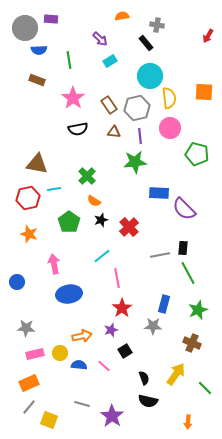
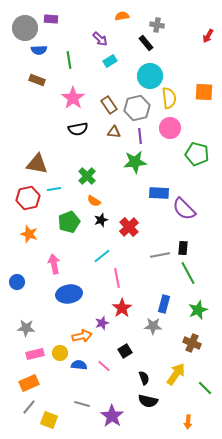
green pentagon at (69, 222): rotated 15 degrees clockwise
purple star at (111, 330): moved 9 px left, 7 px up
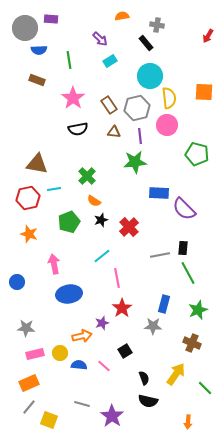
pink circle at (170, 128): moved 3 px left, 3 px up
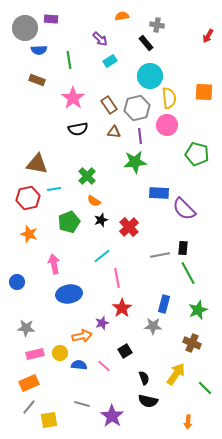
yellow square at (49, 420): rotated 30 degrees counterclockwise
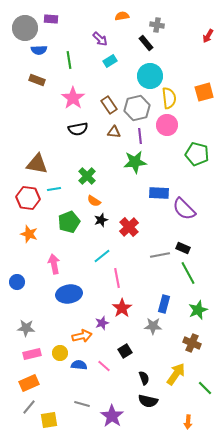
orange square at (204, 92): rotated 18 degrees counterclockwise
red hexagon at (28, 198): rotated 20 degrees clockwise
black rectangle at (183, 248): rotated 72 degrees counterclockwise
pink rectangle at (35, 354): moved 3 px left
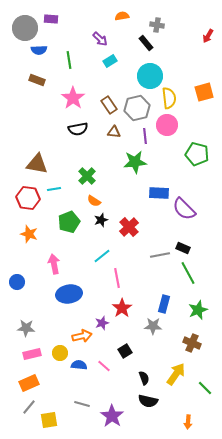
purple line at (140, 136): moved 5 px right
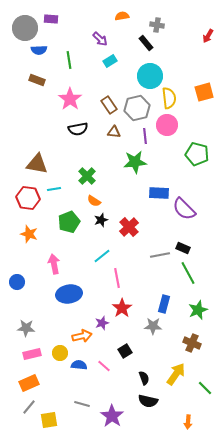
pink star at (73, 98): moved 3 px left, 1 px down
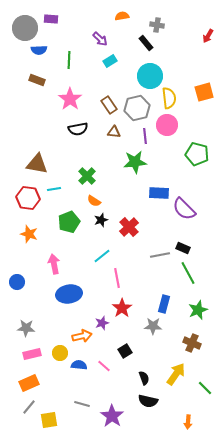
green line at (69, 60): rotated 12 degrees clockwise
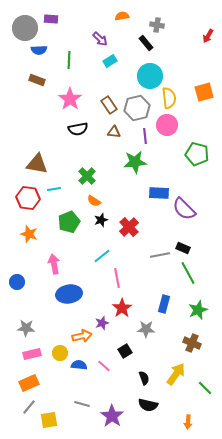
gray star at (153, 326): moved 7 px left, 3 px down
black semicircle at (148, 401): moved 4 px down
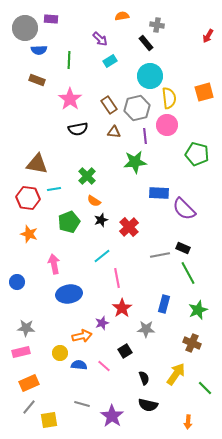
pink rectangle at (32, 354): moved 11 px left, 2 px up
